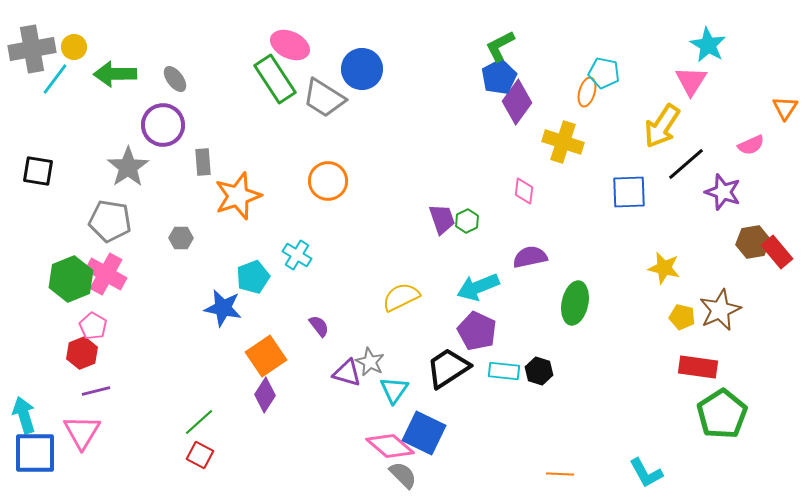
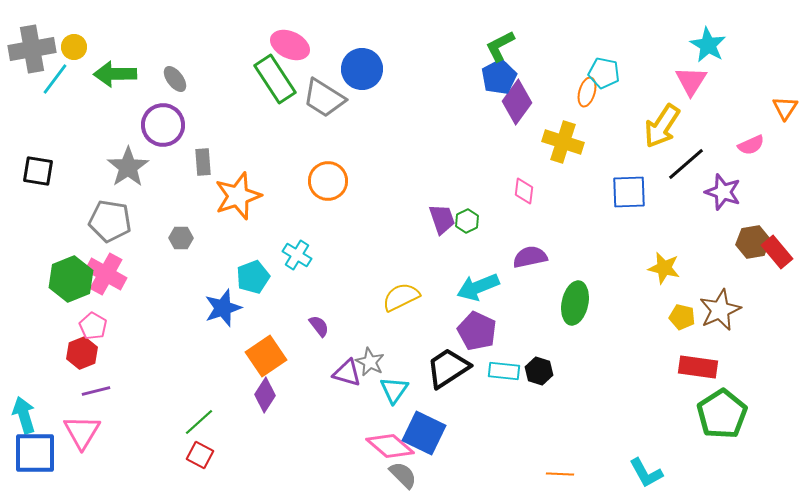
blue star at (223, 308): rotated 30 degrees counterclockwise
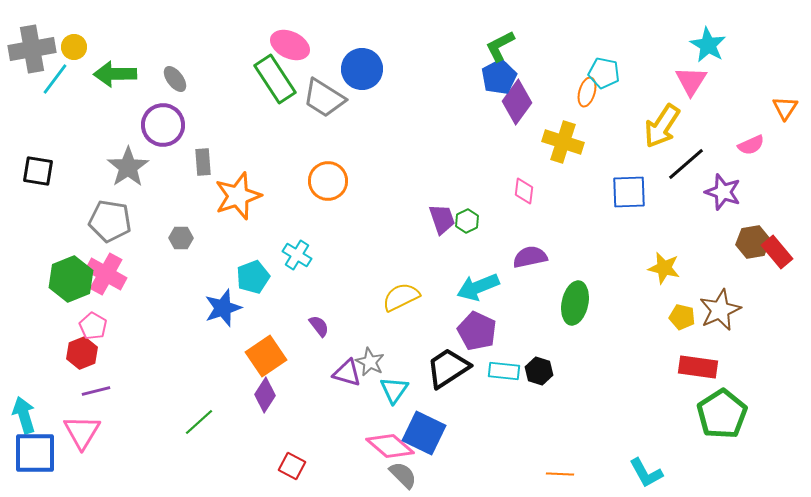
red square at (200, 455): moved 92 px right, 11 px down
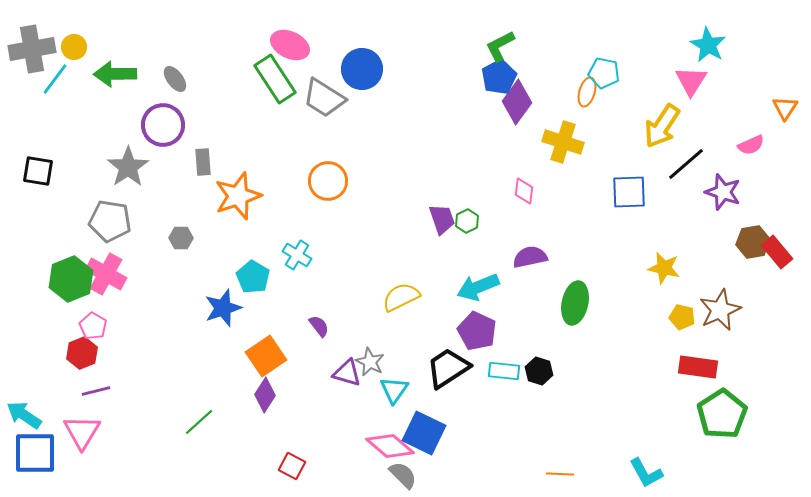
cyan pentagon at (253, 277): rotated 20 degrees counterclockwise
cyan arrow at (24, 415): rotated 39 degrees counterclockwise
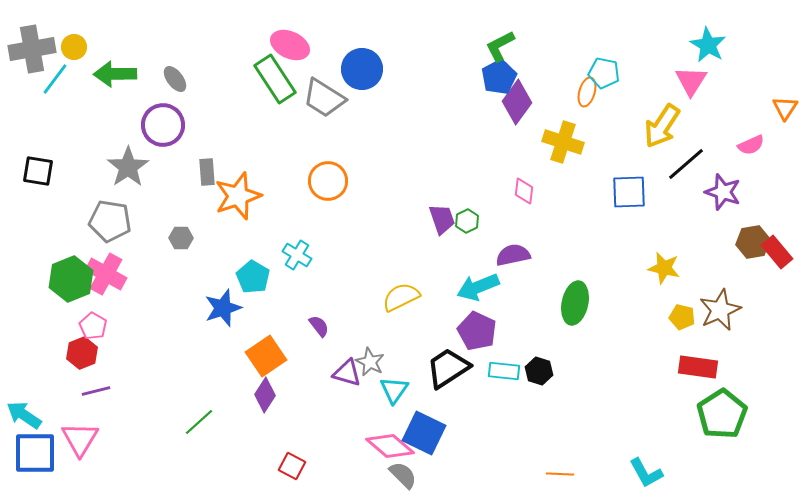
gray rectangle at (203, 162): moved 4 px right, 10 px down
purple semicircle at (530, 257): moved 17 px left, 2 px up
pink triangle at (82, 432): moved 2 px left, 7 px down
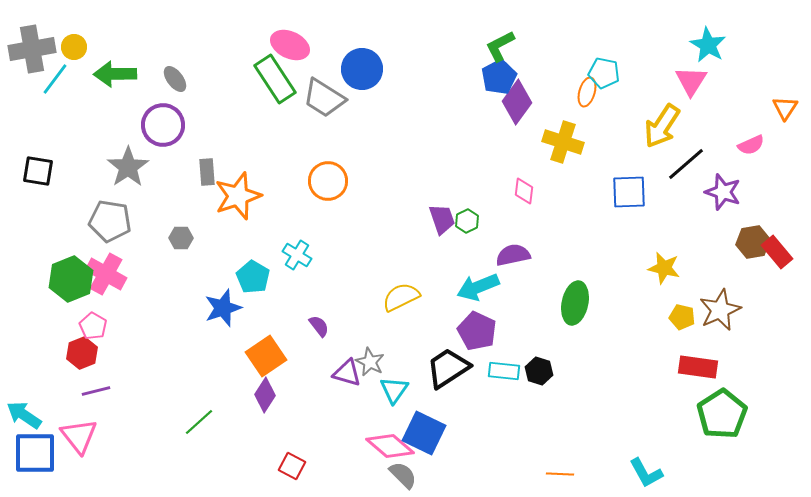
pink triangle at (80, 439): moved 1 px left, 3 px up; rotated 9 degrees counterclockwise
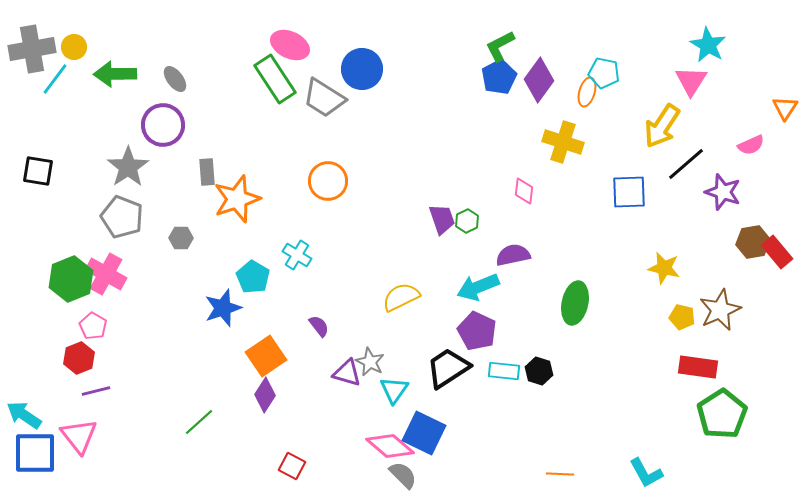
purple diamond at (517, 102): moved 22 px right, 22 px up
orange star at (238, 196): moved 1 px left, 3 px down
gray pentagon at (110, 221): moved 12 px right, 4 px up; rotated 12 degrees clockwise
red hexagon at (82, 353): moved 3 px left, 5 px down
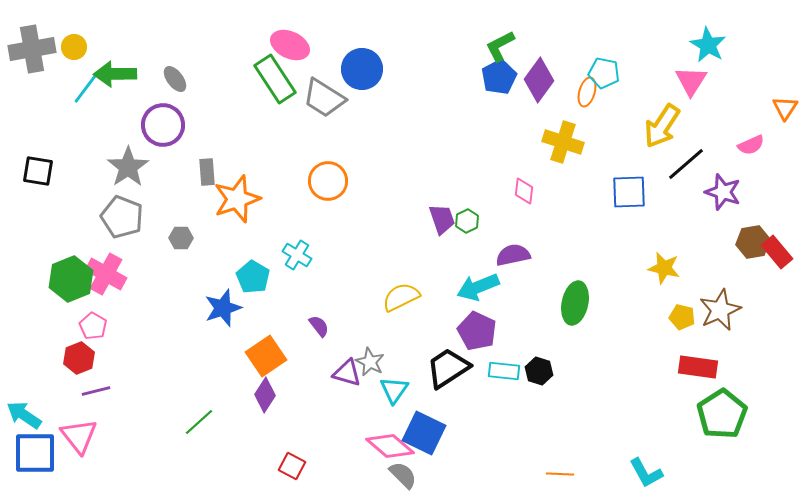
cyan line at (55, 79): moved 31 px right, 9 px down
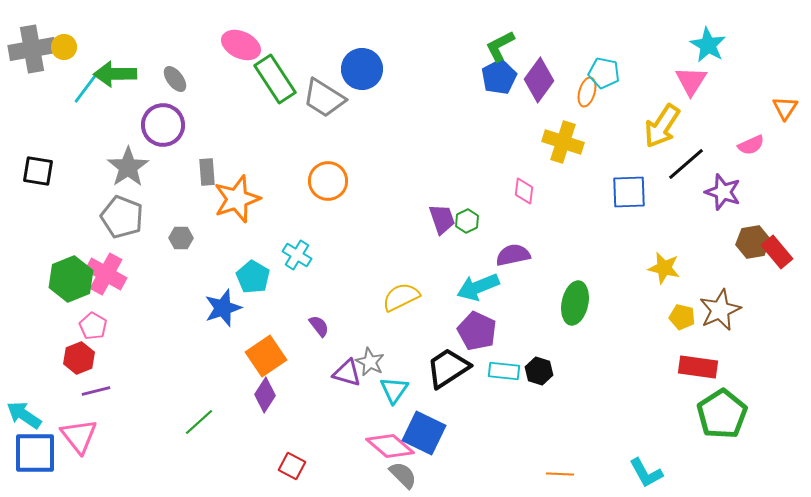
pink ellipse at (290, 45): moved 49 px left
yellow circle at (74, 47): moved 10 px left
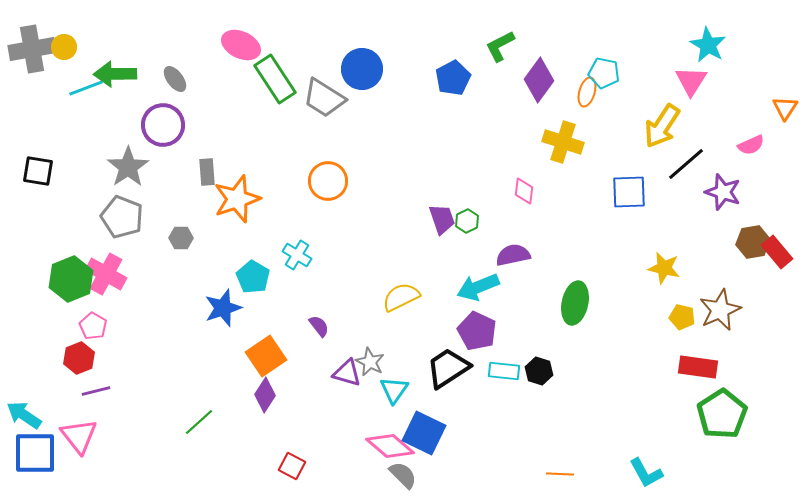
blue pentagon at (499, 77): moved 46 px left, 1 px down
cyan line at (86, 88): rotated 32 degrees clockwise
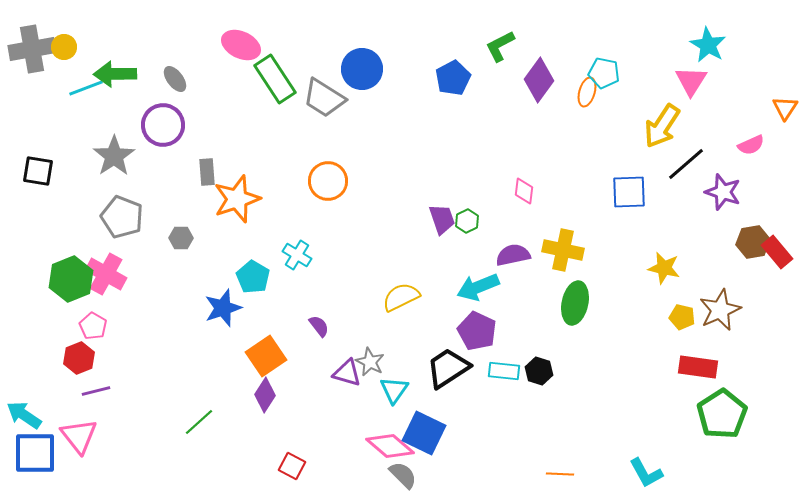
yellow cross at (563, 142): moved 108 px down; rotated 6 degrees counterclockwise
gray star at (128, 167): moved 14 px left, 11 px up
